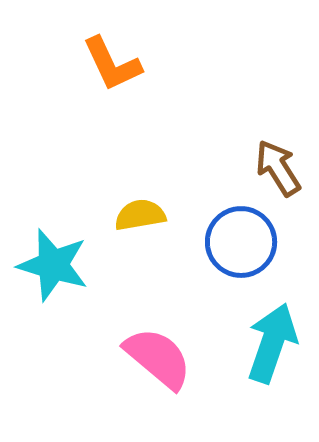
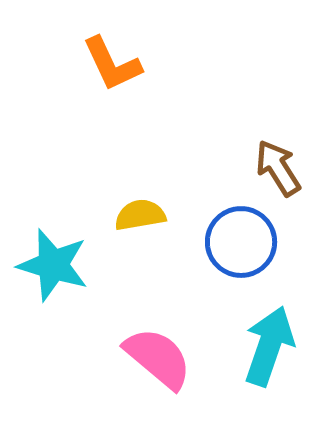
cyan arrow: moved 3 px left, 3 px down
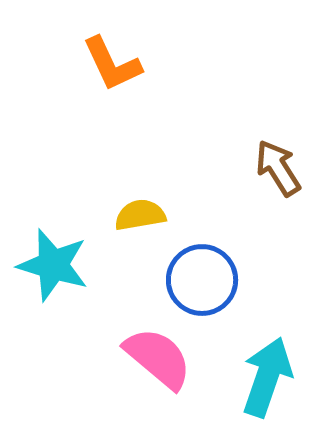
blue circle: moved 39 px left, 38 px down
cyan arrow: moved 2 px left, 31 px down
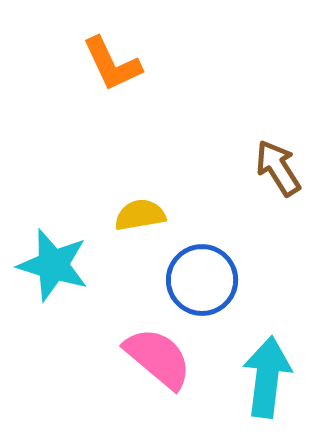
cyan arrow: rotated 12 degrees counterclockwise
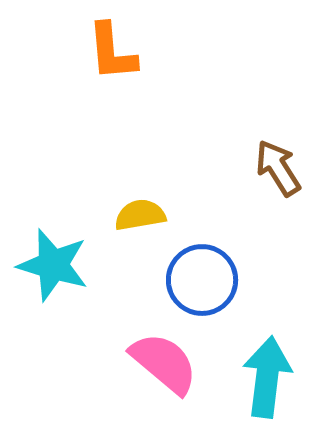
orange L-shape: moved 12 px up; rotated 20 degrees clockwise
pink semicircle: moved 6 px right, 5 px down
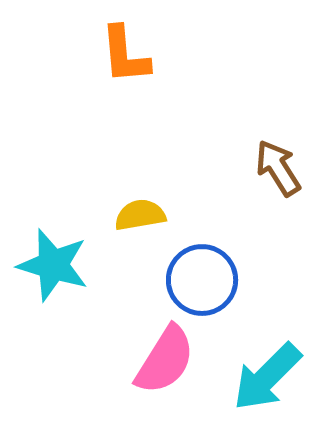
orange L-shape: moved 13 px right, 3 px down
pink semicircle: moved 1 px right, 3 px up; rotated 82 degrees clockwise
cyan arrow: rotated 142 degrees counterclockwise
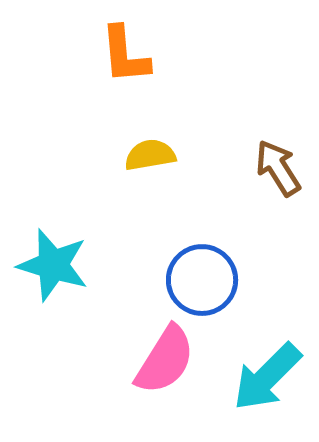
yellow semicircle: moved 10 px right, 60 px up
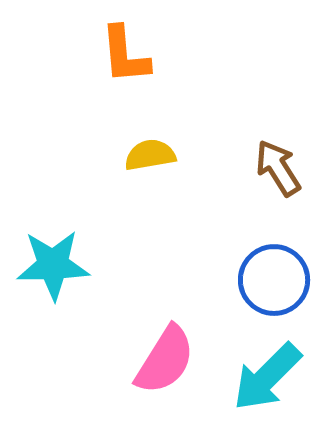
cyan star: rotated 18 degrees counterclockwise
blue circle: moved 72 px right
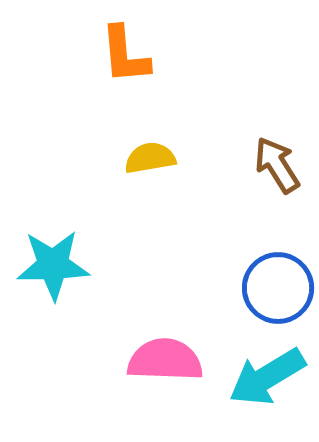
yellow semicircle: moved 3 px down
brown arrow: moved 1 px left, 3 px up
blue circle: moved 4 px right, 8 px down
pink semicircle: rotated 120 degrees counterclockwise
cyan arrow: rotated 14 degrees clockwise
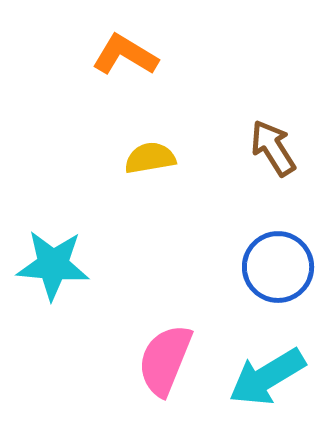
orange L-shape: rotated 126 degrees clockwise
brown arrow: moved 4 px left, 17 px up
cyan star: rotated 6 degrees clockwise
blue circle: moved 21 px up
pink semicircle: rotated 70 degrees counterclockwise
